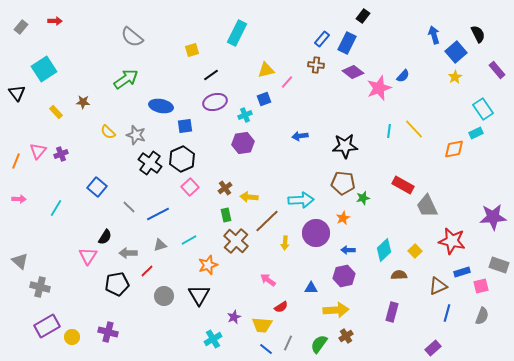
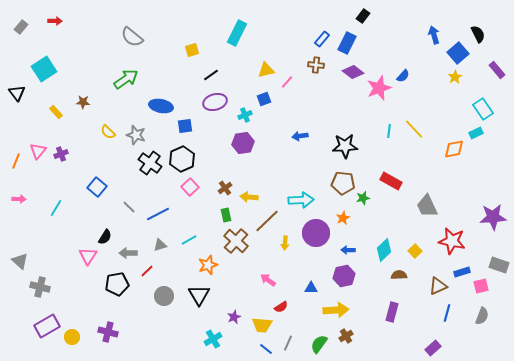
blue square at (456, 52): moved 2 px right, 1 px down
red rectangle at (403, 185): moved 12 px left, 4 px up
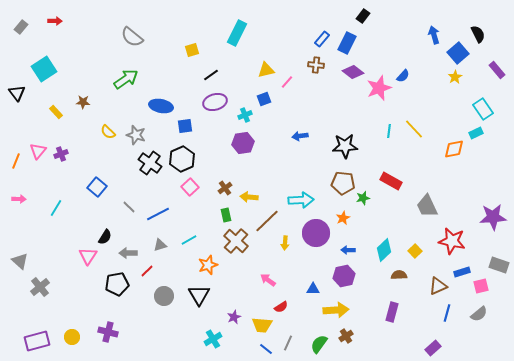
gray cross at (40, 287): rotated 36 degrees clockwise
blue triangle at (311, 288): moved 2 px right, 1 px down
gray semicircle at (482, 316): moved 3 px left, 2 px up; rotated 30 degrees clockwise
purple rectangle at (47, 326): moved 10 px left, 15 px down; rotated 15 degrees clockwise
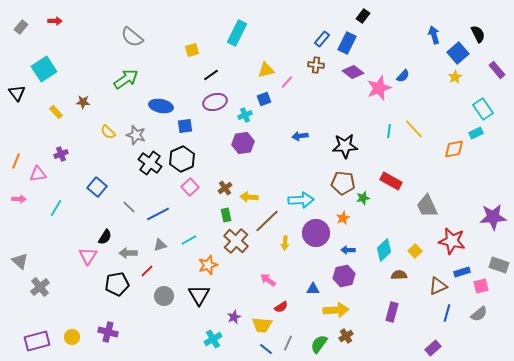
pink triangle at (38, 151): moved 23 px down; rotated 42 degrees clockwise
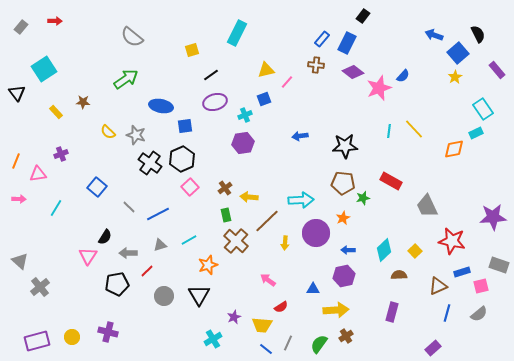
blue arrow at (434, 35): rotated 54 degrees counterclockwise
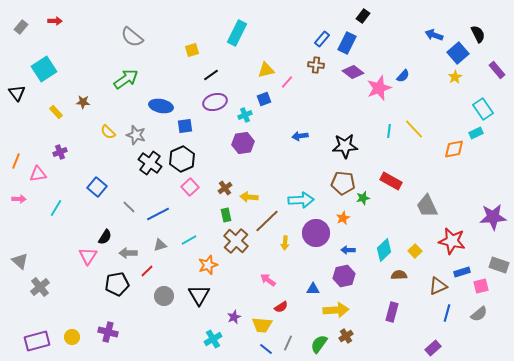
purple cross at (61, 154): moved 1 px left, 2 px up
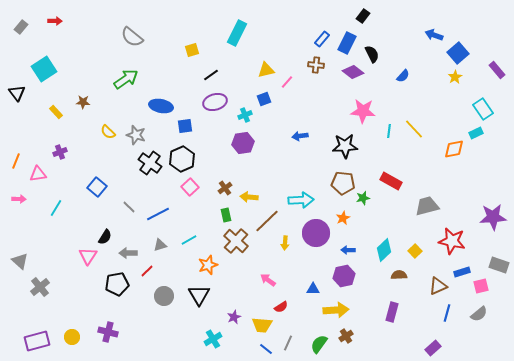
black semicircle at (478, 34): moved 106 px left, 20 px down
pink star at (379, 88): moved 16 px left, 23 px down; rotated 25 degrees clockwise
gray trapezoid at (427, 206): rotated 100 degrees clockwise
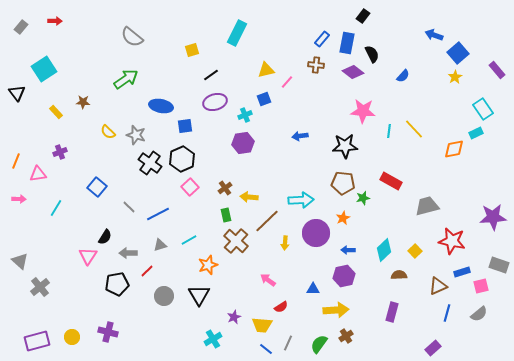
blue rectangle at (347, 43): rotated 15 degrees counterclockwise
